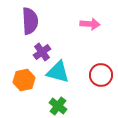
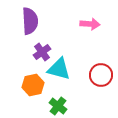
cyan triangle: moved 1 px right, 3 px up
orange hexagon: moved 9 px right, 5 px down
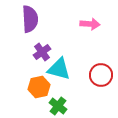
purple semicircle: moved 2 px up
orange hexagon: moved 6 px right, 2 px down
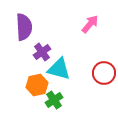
purple semicircle: moved 6 px left, 8 px down
pink arrow: rotated 54 degrees counterclockwise
red circle: moved 3 px right, 2 px up
orange hexagon: moved 2 px left, 2 px up
green cross: moved 4 px left, 6 px up; rotated 18 degrees clockwise
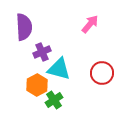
purple cross: rotated 12 degrees clockwise
red circle: moved 2 px left
orange hexagon: rotated 15 degrees counterclockwise
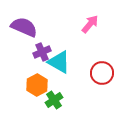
purple semicircle: rotated 64 degrees counterclockwise
cyan triangle: moved 7 px up; rotated 15 degrees clockwise
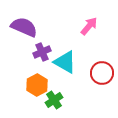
pink arrow: moved 1 px left, 2 px down
cyan triangle: moved 6 px right
